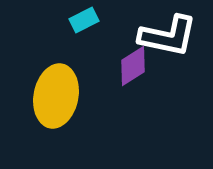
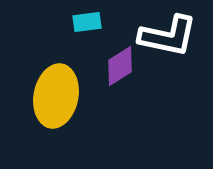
cyan rectangle: moved 3 px right, 2 px down; rotated 20 degrees clockwise
purple diamond: moved 13 px left
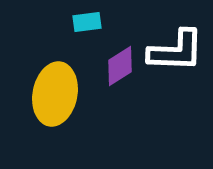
white L-shape: moved 8 px right, 15 px down; rotated 10 degrees counterclockwise
yellow ellipse: moved 1 px left, 2 px up
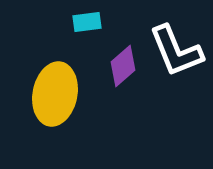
white L-shape: rotated 66 degrees clockwise
purple diamond: moved 3 px right; rotated 9 degrees counterclockwise
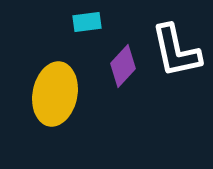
white L-shape: rotated 10 degrees clockwise
purple diamond: rotated 6 degrees counterclockwise
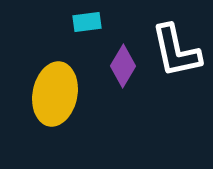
purple diamond: rotated 12 degrees counterclockwise
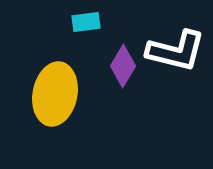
cyan rectangle: moved 1 px left
white L-shape: rotated 64 degrees counterclockwise
